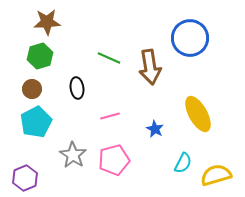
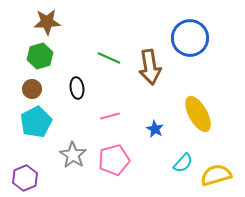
cyan semicircle: rotated 15 degrees clockwise
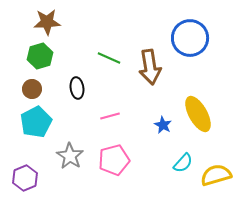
blue star: moved 8 px right, 4 px up
gray star: moved 3 px left, 1 px down
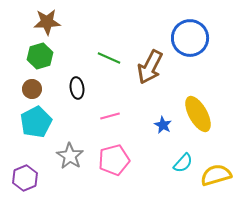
brown arrow: rotated 36 degrees clockwise
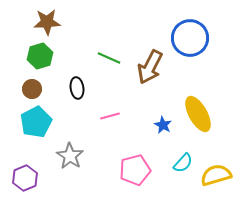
pink pentagon: moved 21 px right, 10 px down
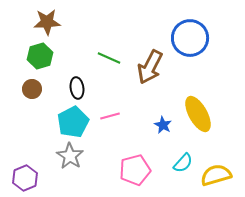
cyan pentagon: moved 37 px right
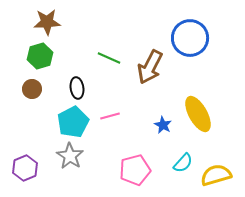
purple hexagon: moved 10 px up
